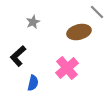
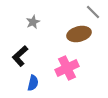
gray line: moved 4 px left
brown ellipse: moved 2 px down
black L-shape: moved 2 px right
pink cross: rotated 15 degrees clockwise
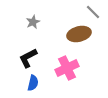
black L-shape: moved 8 px right, 2 px down; rotated 15 degrees clockwise
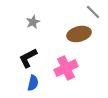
pink cross: moved 1 px left
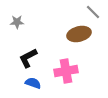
gray star: moved 16 px left; rotated 24 degrees clockwise
pink cross: moved 3 px down; rotated 15 degrees clockwise
blue semicircle: rotated 84 degrees counterclockwise
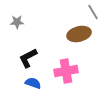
gray line: rotated 14 degrees clockwise
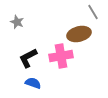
gray star: rotated 24 degrees clockwise
pink cross: moved 5 px left, 15 px up
